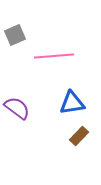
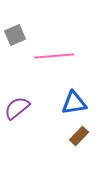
blue triangle: moved 2 px right
purple semicircle: rotated 76 degrees counterclockwise
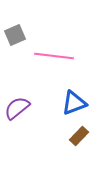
pink line: rotated 12 degrees clockwise
blue triangle: rotated 12 degrees counterclockwise
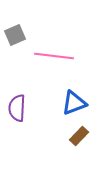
purple semicircle: rotated 48 degrees counterclockwise
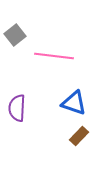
gray square: rotated 15 degrees counterclockwise
blue triangle: rotated 40 degrees clockwise
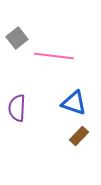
gray square: moved 2 px right, 3 px down
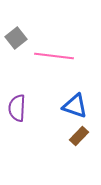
gray square: moved 1 px left
blue triangle: moved 1 px right, 3 px down
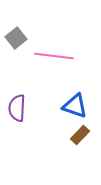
brown rectangle: moved 1 px right, 1 px up
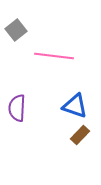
gray square: moved 8 px up
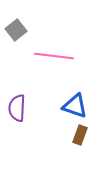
brown rectangle: rotated 24 degrees counterclockwise
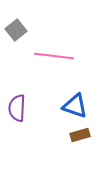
brown rectangle: rotated 54 degrees clockwise
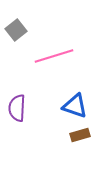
pink line: rotated 24 degrees counterclockwise
